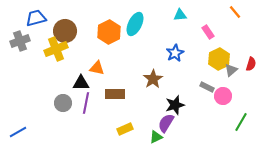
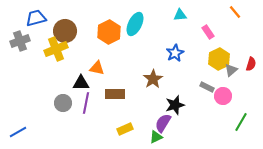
purple semicircle: moved 3 px left
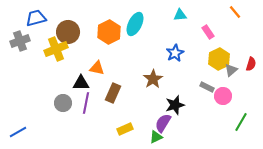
brown circle: moved 3 px right, 1 px down
brown rectangle: moved 2 px left, 1 px up; rotated 66 degrees counterclockwise
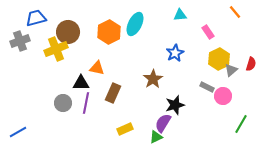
green line: moved 2 px down
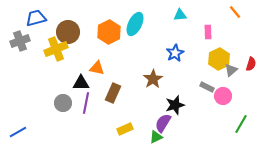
pink rectangle: rotated 32 degrees clockwise
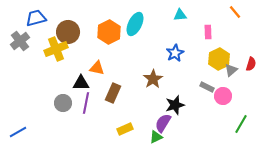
gray cross: rotated 18 degrees counterclockwise
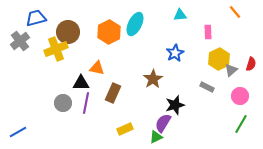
pink circle: moved 17 px right
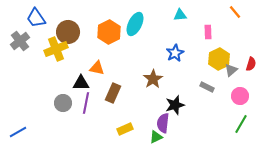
blue trapezoid: rotated 110 degrees counterclockwise
purple semicircle: rotated 24 degrees counterclockwise
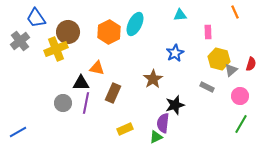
orange line: rotated 16 degrees clockwise
yellow hexagon: rotated 20 degrees counterclockwise
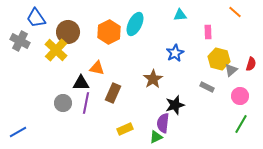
orange line: rotated 24 degrees counterclockwise
gray cross: rotated 24 degrees counterclockwise
yellow cross: moved 1 px down; rotated 25 degrees counterclockwise
